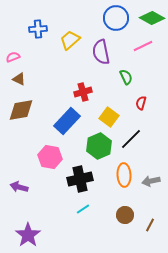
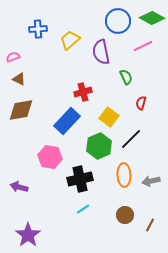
blue circle: moved 2 px right, 3 px down
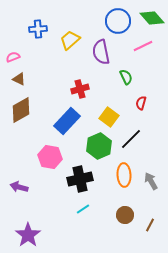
green diamond: rotated 20 degrees clockwise
red cross: moved 3 px left, 3 px up
brown diamond: rotated 20 degrees counterclockwise
gray arrow: rotated 72 degrees clockwise
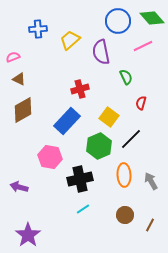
brown diamond: moved 2 px right
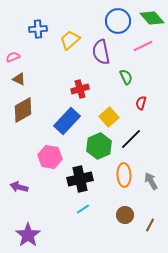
yellow square: rotated 12 degrees clockwise
